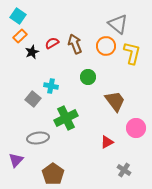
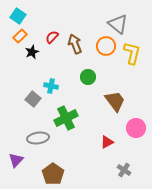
red semicircle: moved 6 px up; rotated 16 degrees counterclockwise
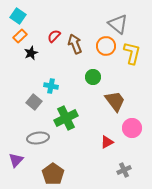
red semicircle: moved 2 px right, 1 px up
black star: moved 1 px left, 1 px down
green circle: moved 5 px right
gray square: moved 1 px right, 3 px down
pink circle: moved 4 px left
gray cross: rotated 32 degrees clockwise
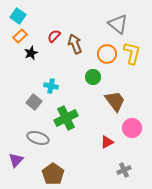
orange circle: moved 1 px right, 8 px down
gray ellipse: rotated 25 degrees clockwise
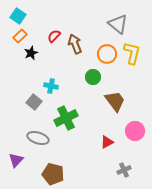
pink circle: moved 3 px right, 3 px down
brown pentagon: rotated 20 degrees counterclockwise
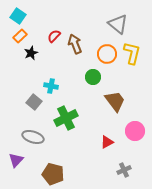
gray ellipse: moved 5 px left, 1 px up
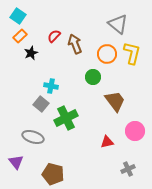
gray square: moved 7 px right, 2 px down
red triangle: rotated 16 degrees clockwise
purple triangle: moved 2 px down; rotated 21 degrees counterclockwise
gray cross: moved 4 px right, 1 px up
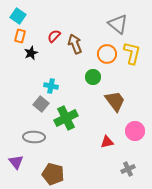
orange rectangle: rotated 32 degrees counterclockwise
gray ellipse: moved 1 px right; rotated 15 degrees counterclockwise
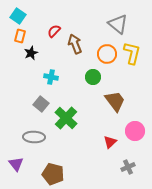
red semicircle: moved 5 px up
cyan cross: moved 9 px up
green cross: rotated 20 degrees counterclockwise
red triangle: moved 3 px right; rotated 32 degrees counterclockwise
purple triangle: moved 2 px down
gray cross: moved 2 px up
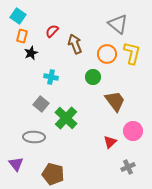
red semicircle: moved 2 px left
orange rectangle: moved 2 px right
pink circle: moved 2 px left
